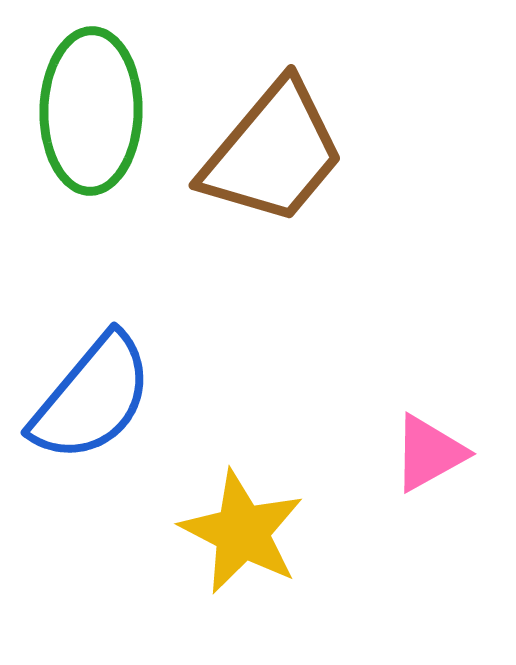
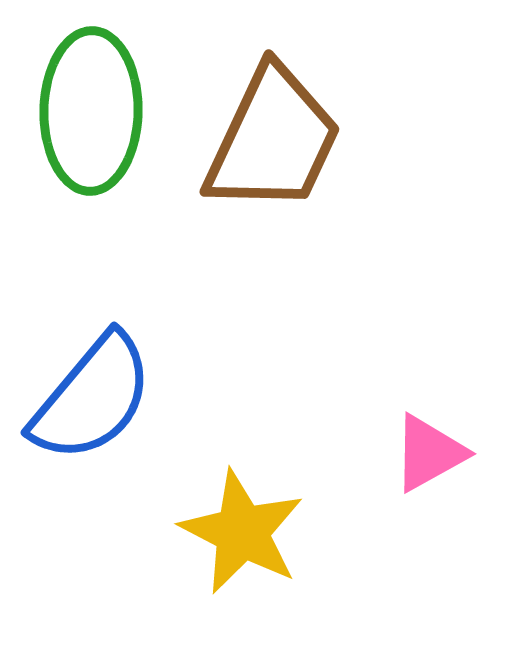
brown trapezoid: moved 13 px up; rotated 15 degrees counterclockwise
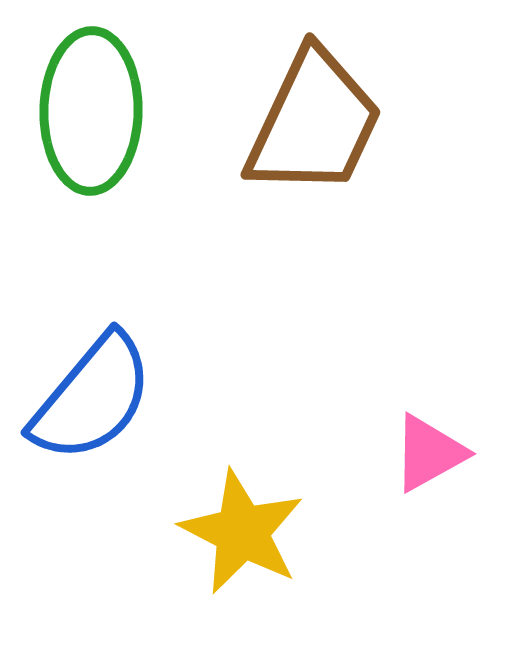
brown trapezoid: moved 41 px right, 17 px up
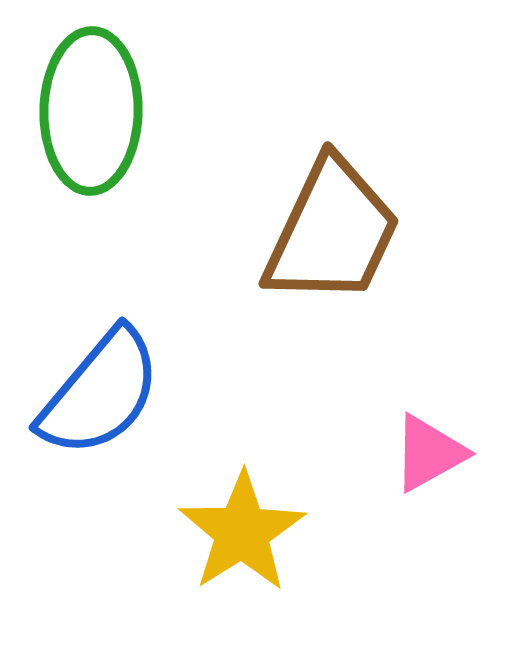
brown trapezoid: moved 18 px right, 109 px down
blue semicircle: moved 8 px right, 5 px up
yellow star: rotated 13 degrees clockwise
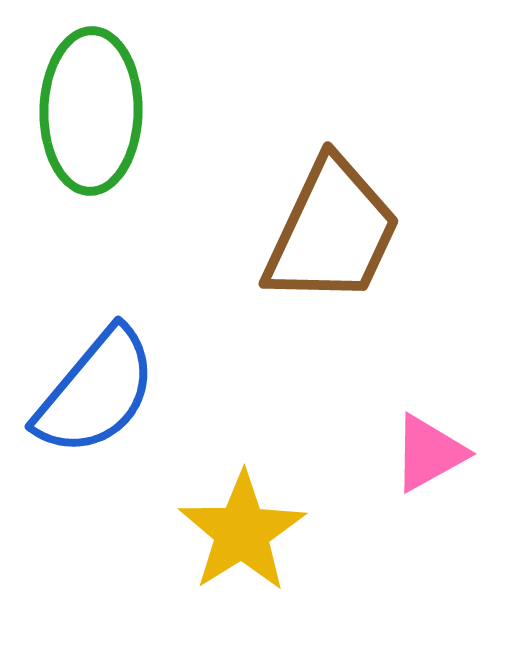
blue semicircle: moved 4 px left, 1 px up
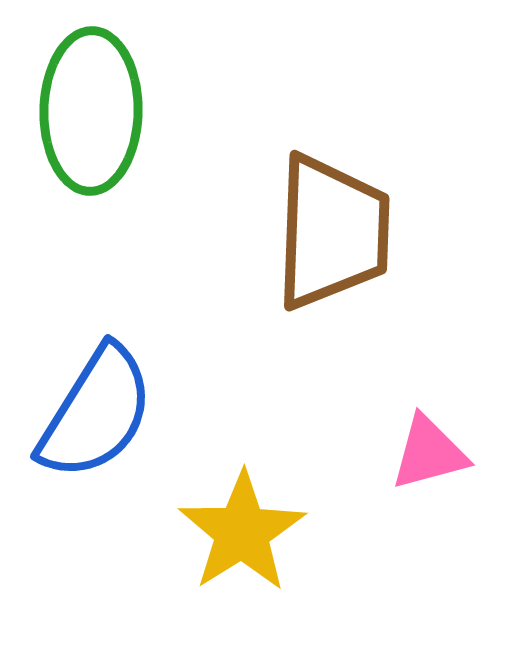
brown trapezoid: rotated 23 degrees counterclockwise
blue semicircle: moved 21 px down; rotated 8 degrees counterclockwise
pink triangle: rotated 14 degrees clockwise
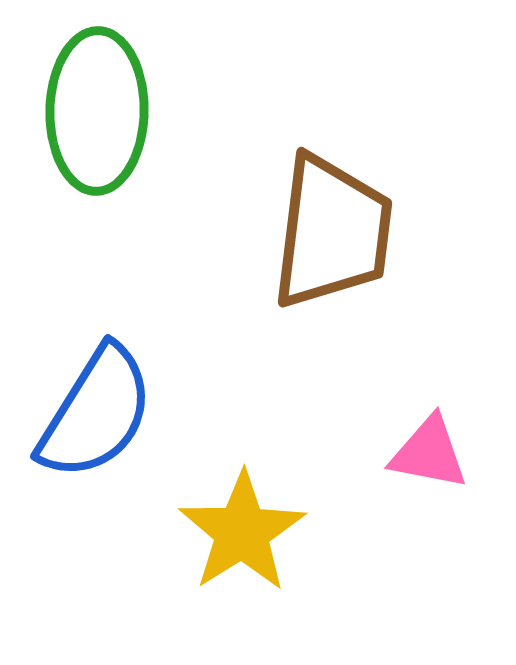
green ellipse: moved 6 px right
brown trapezoid: rotated 5 degrees clockwise
pink triangle: rotated 26 degrees clockwise
